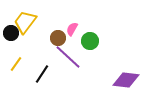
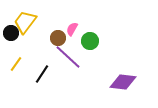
purple diamond: moved 3 px left, 2 px down
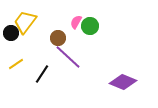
pink semicircle: moved 4 px right, 7 px up
green circle: moved 15 px up
yellow line: rotated 21 degrees clockwise
purple diamond: rotated 16 degrees clockwise
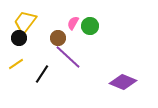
pink semicircle: moved 3 px left, 1 px down
black circle: moved 8 px right, 5 px down
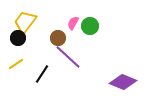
black circle: moved 1 px left
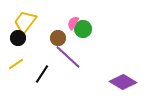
green circle: moved 7 px left, 3 px down
purple diamond: rotated 8 degrees clockwise
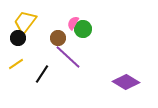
purple diamond: moved 3 px right
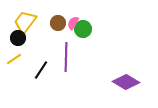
brown circle: moved 15 px up
purple line: moved 2 px left; rotated 48 degrees clockwise
yellow line: moved 2 px left, 5 px up
black line: moved 1 px left, 4 px up
